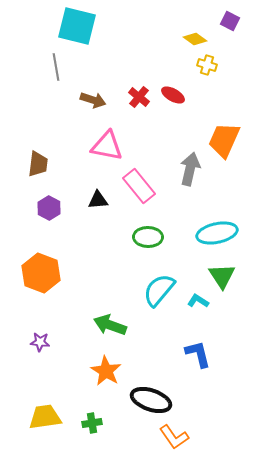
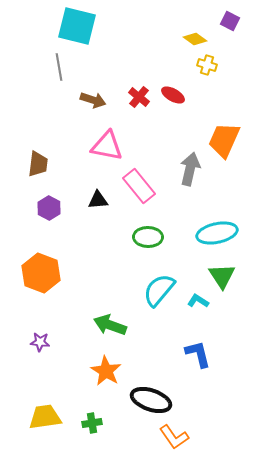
gray line: moved 3 px right
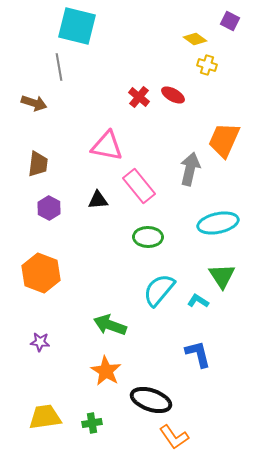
brown arrow: moved 59 px left, 3 px down
cyan ellipse: moved 1 px right, 10 px up
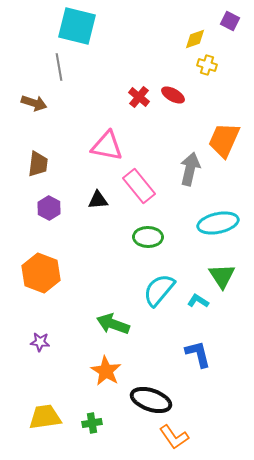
yellow diamond: rotated 55 degrees counterclockwise
green arrow: moved 3 px right, 1 px up
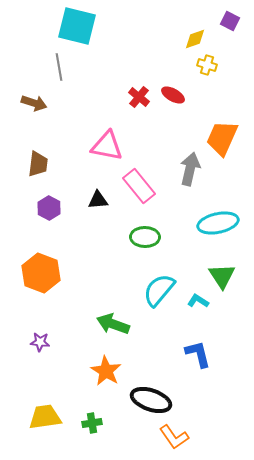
orange trapezoid: moved 2 px left, 2 px up
green ellipse: moved 3 px left
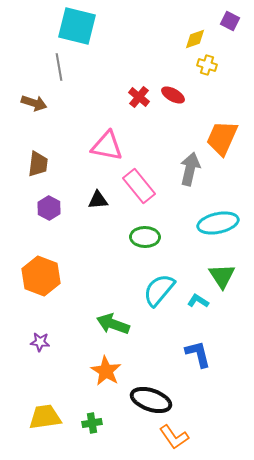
orange hexagon: moved 3 px down
